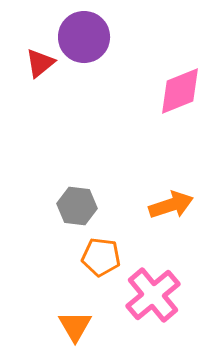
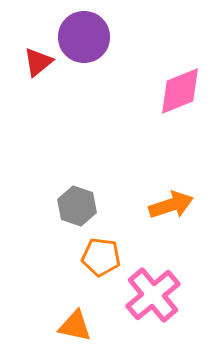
red triangle: moved 2 px left, 1 px up
gray hexagon: rotated 12 degrees clockwise
orange triangle: rotated 48 degrees counterclockwise
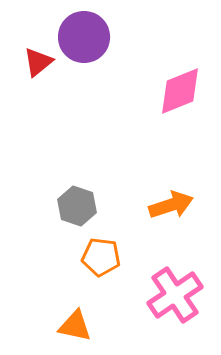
pink cross: moved 22 px right; rotated 6 degrees clockwise
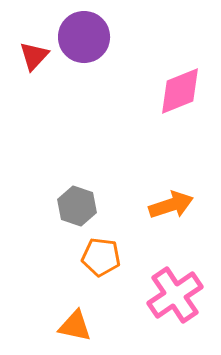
red triangle: moved 4 px left, 6 px up; rotated 8 degrees counterclockwise
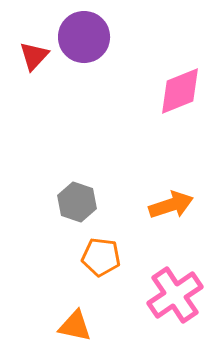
gray hexagon: moved 4 px up
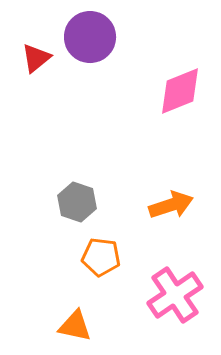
purple circle: moved 6 px right
red triangle: moved 2 px right, 2 px down; rotated 8 degrees clockwise
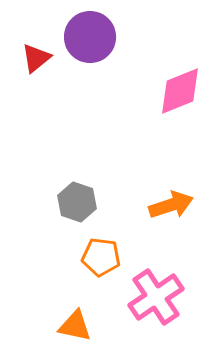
pink cross: moved 19 px left, 2 px down
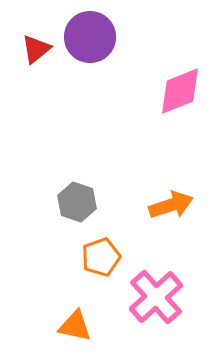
red triangle: moved 9 px up
orange pentagon: rotated 27 degrees counterclockwise
pink cross: rotated 8 degrees counterclockwise
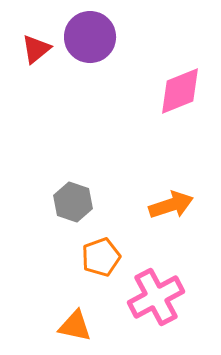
gray hexagon: moved 4 px left
pink cross: rotated 14 degrees clockwise
